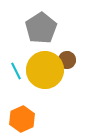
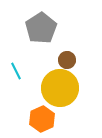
yellow circle: moved 15 px right, 18 px down
orange hexagon: moved 20 px right
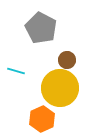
gray pentagon: rotated 12 degrees counterclockwise
cyan line: rotated 48 degrees counterclockwise
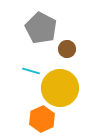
brown circle: moved 11 px up
cyan line: moved 15 px right
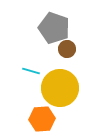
gray pentagon: moved 13 px right; rotated 8 degrees counterclockwise
orange hexagon: rotated 20 degrees clockwise
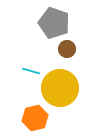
gray pentagon: moved 5 px up
orange hexagon: moved 7 px left, 1 px up; rotated 10 degrees counterclockwise
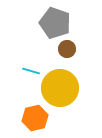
gray pentagon: moved 1 px right
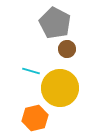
gray pentagon: rotated 8 degrees clockwise
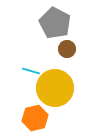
yellow circle: moved 5 px left
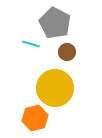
brown circle: moved 3 px down
cyan line: moved 27 px up
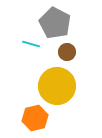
yellow circle: moved 2 px right, 2 px up
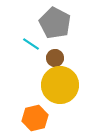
cyan line: rotated 18 degrees clockwise
brown circle: moved 12 px left, 6 px down
yellow circle: moved 3 px right, 1 px up
